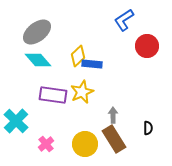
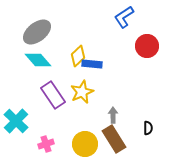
blue L-shape: moved 3 px up
purple rectangle: rotated 48 degrees clockwise
pink cross: rotated 21 degrees clockwise
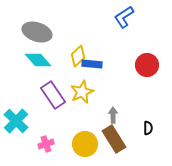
gray ellipse: rotated 56 degrees clockwise
red circle: moved 19 px down
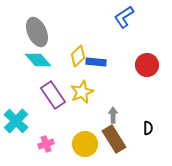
gray ellipse: rotated 48 degrees clockwise
blue rectangle: moved 4 px right, 2 px up
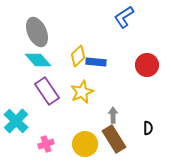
purple rectangle: moved 6 px left, 4 px up
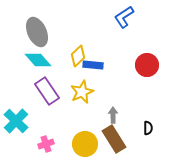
blue rectangle: moved 3 px left, 3 px down
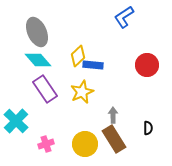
purple rectangle: moved 2 px left, 2 px up
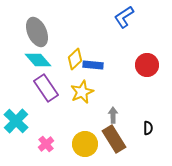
yellow diamond: moved 3 px left, 3 px down
purple rectangle: moved 1 px right, 1 px up
pink cross: rotated 21 degrees counterclockwise
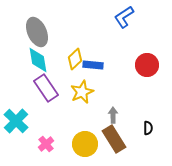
cyan diamond: rotated 32 degrees clockwise
